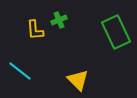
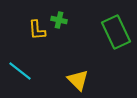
green cross: rotated 35 degrees clockwise
yellow L-shape: moved 2 px right
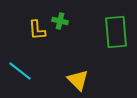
green cross: moved 1 px right, 1 px down
green rectangle: rotated 20 degrees clockwise
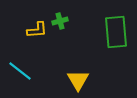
green cross: rotated 28 degrees counterclockwise
yellow L-shape: rotated 90 degrees counterclockwise
yellow triangle: rotated 15 degrees clockwise
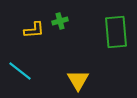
yellow L-shape: moved 3 px left
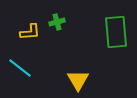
green cross: moved 3 px left, 1 px down
yellow L-shape: moved 4 px left, 2 px down
cyan line: moved 3 px up
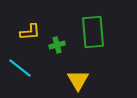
green cross: moved 23 px down
green rectangle: moved 23 px left
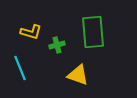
yellow L-shape: moved 1 px right; rotated 20 degrees clockwise
cyan line: rotated 30 degrees clockwise
yellow triangle: moved 5 px up; rotated 40 degrees counterclockwise
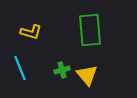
green rectangle: moved 3 px left, 2 px up
green cross: moved 5 px right, 25 px down
yellow triangle: moved 9 px right; rotated 30 degrees clockwise
